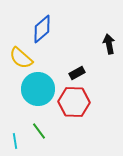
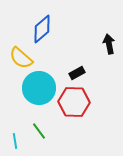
cyan circle: moved 1 px right, 1 px up
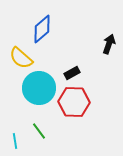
black arrow: rotated 30 degrees clockwise
black rectangle: moved 5 px left
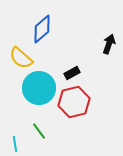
red hexagon: rotated 16 degrees counterclockwise
cyan line: moved 3 px down
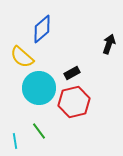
yellow semicircle: moved 1 px right, 1 px up
cyan line: moved 3 px up
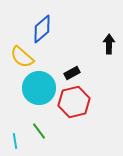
black arrow: rotated 18 degrees counterclockwise
